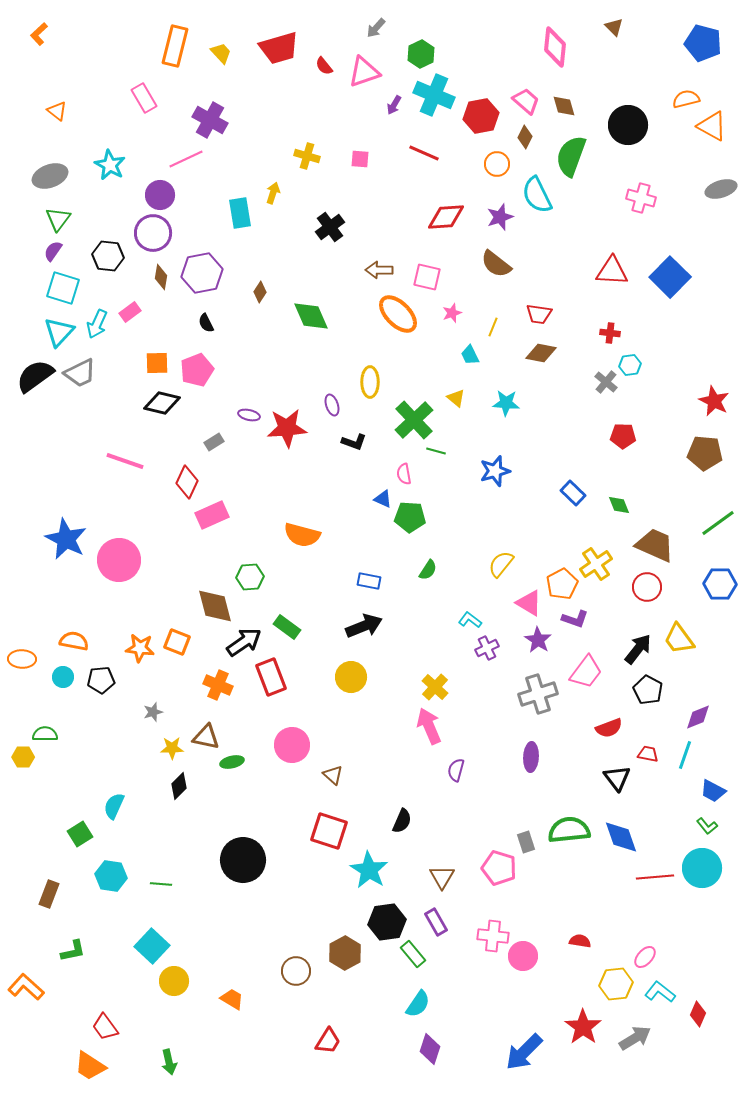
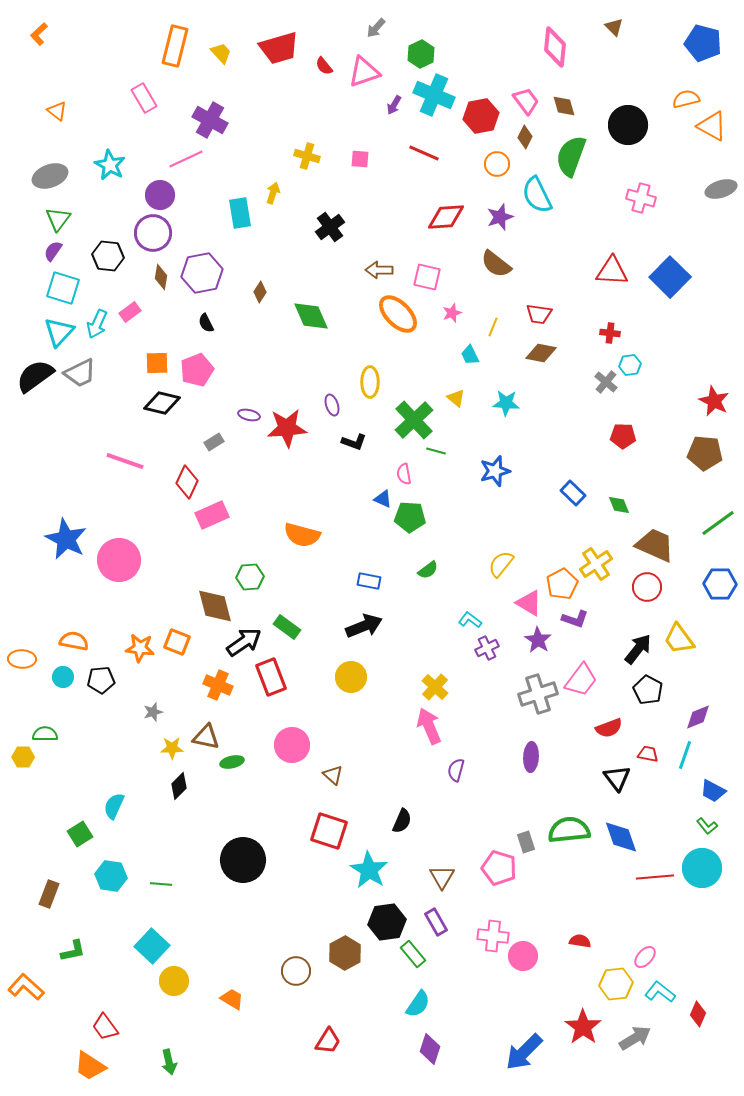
pink trapezoid at (526, 101): rotated 12 degrees clockwise
green semicircle at (428, 570): rotated 20 degrees clockwise
pink trapezoid at (586, 672): moved 5 px left, 8 px down
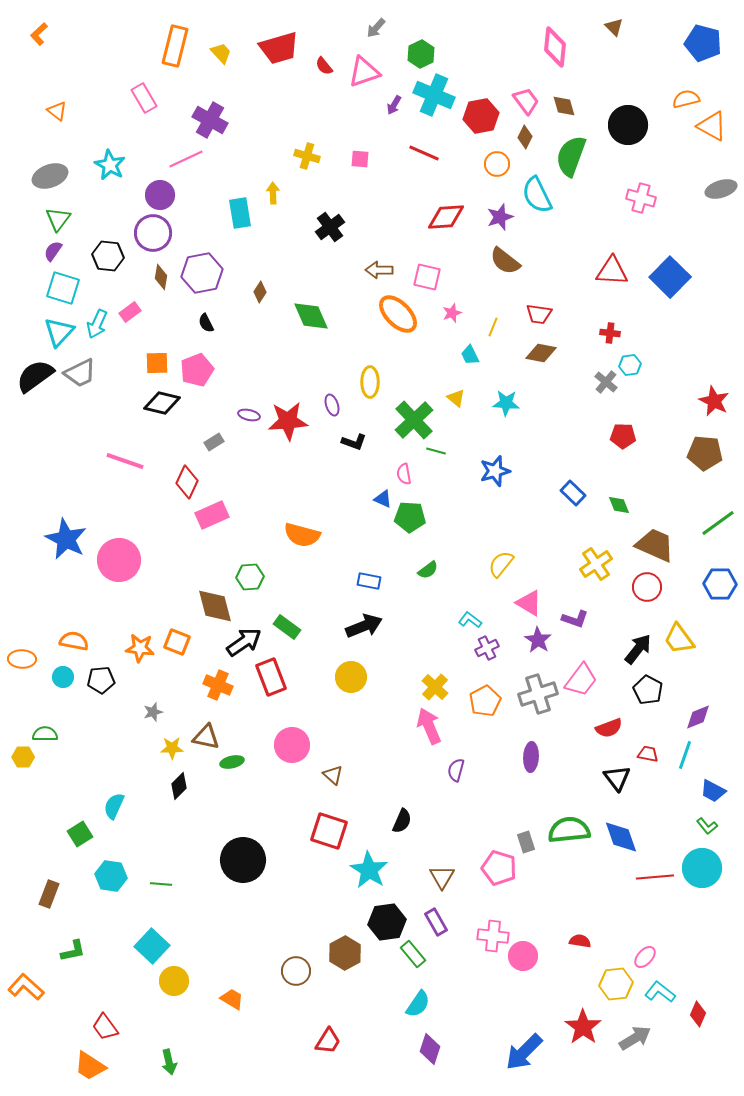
yellow arrow at (273, 193): rotated 20 degrees counterclockwise
brown semicircle at (496, 264): moved 9 px right, 3 px up
red star at (287, 428): moved 1 px right, 7 px up
orange pentagon at (562, 584): moved 77 px left, 117 px down
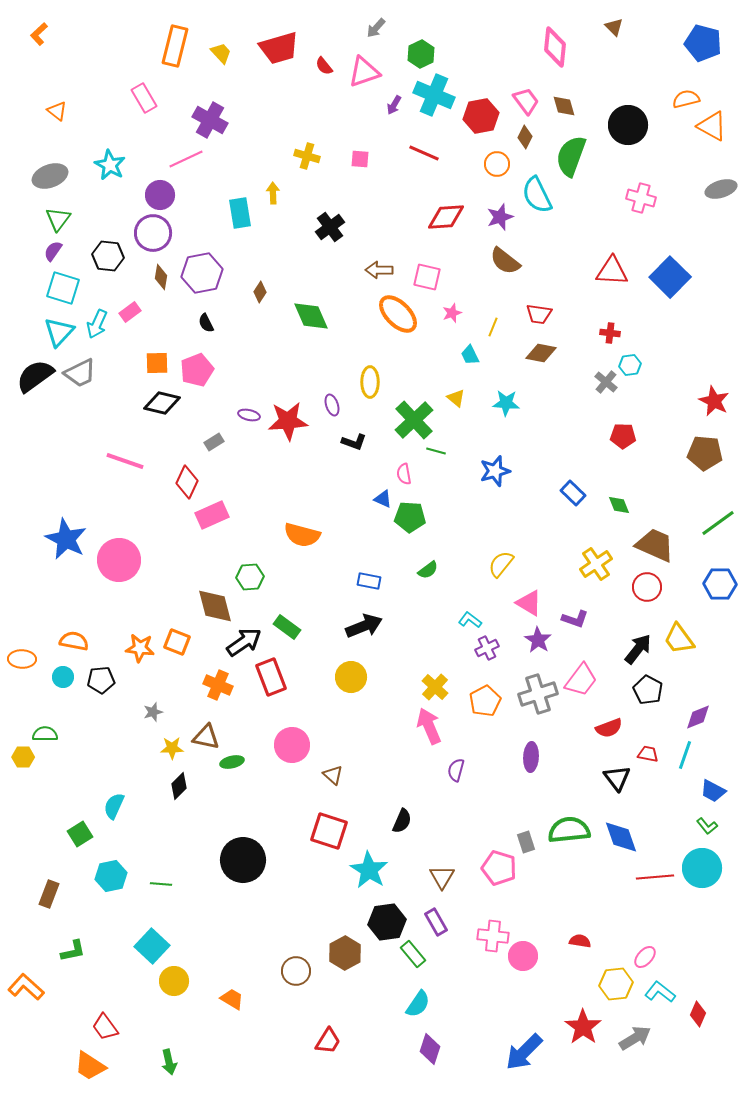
cyan hexagon at (111, 876): rotated 20 degrees counterclockwise
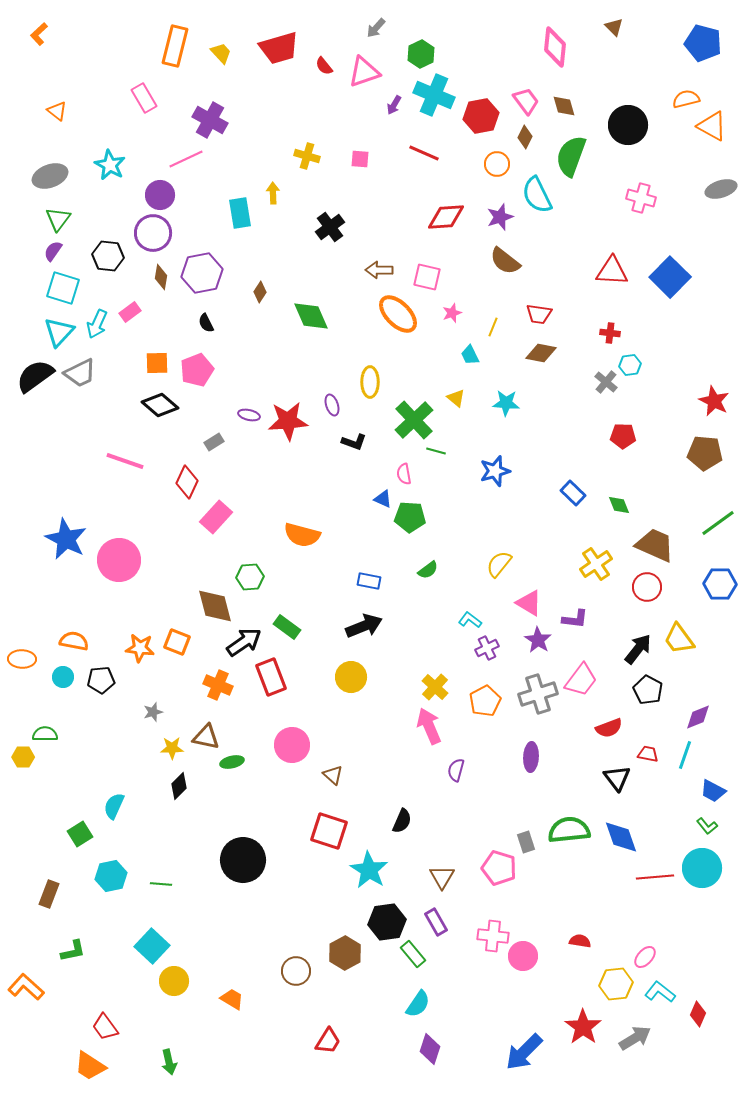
black diamond at (162, 403): moved 2 px left, 2 px down; rotated 27 degrees clockwise
pink rectangle at (212, 515): moved 4 px right, 2 px down; rotated 24 degrees counterclockwise
yellow semicircle at (501, 564): moved 2 px left
purple L-shape at (575, 619): rotated 12 degrees counterclockwise
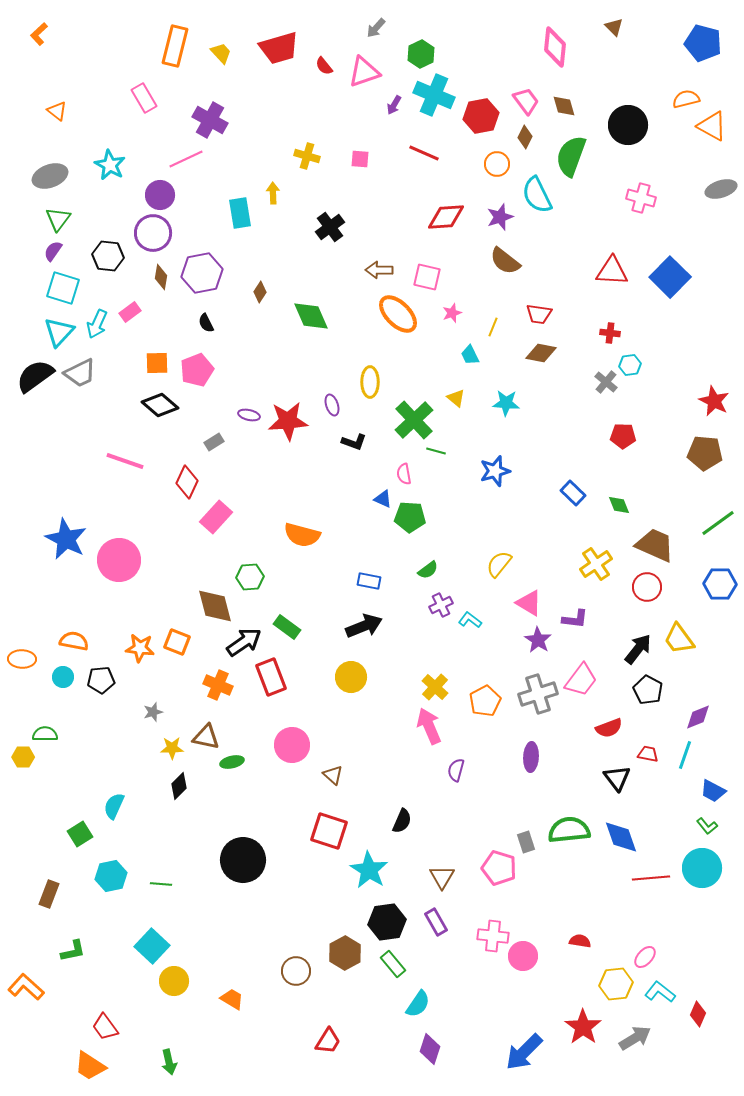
purple cross at (487, 648): moved 46 px left, 43 px up
red line at (655, 877): moved 4 px left, 1 px down
green rectangle at (413, 954): moved 20 px left, 10 px down
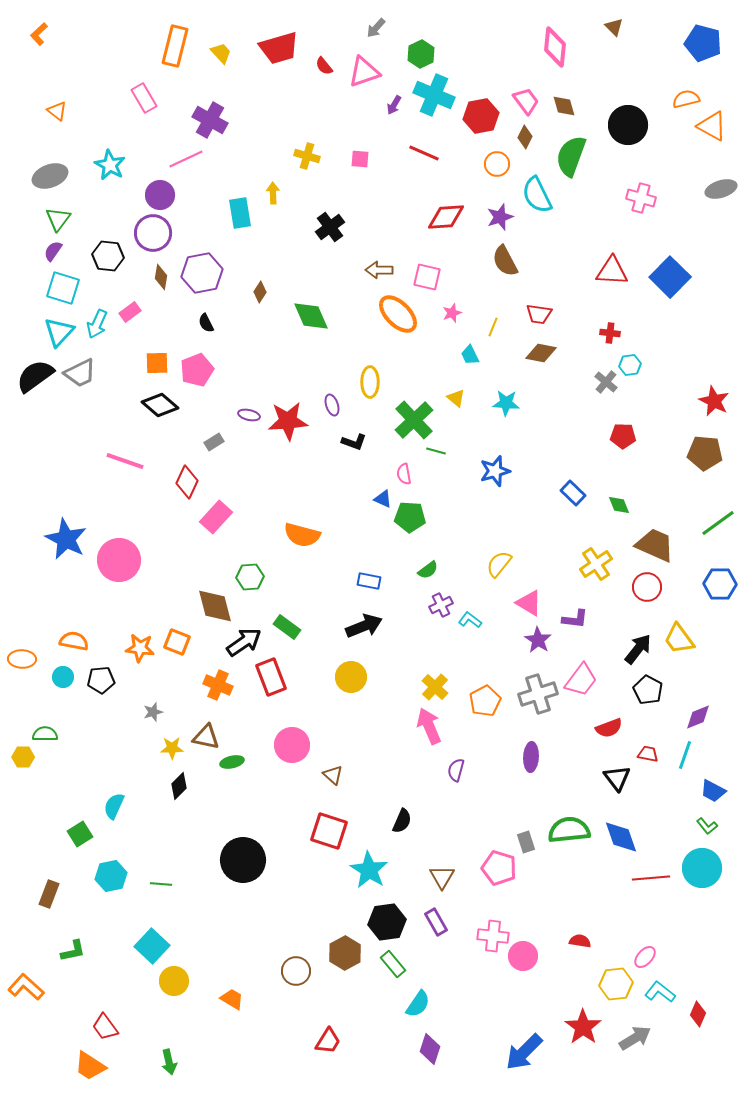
brown semicircle at (505, 261): rotated 24 degrees clockwise
